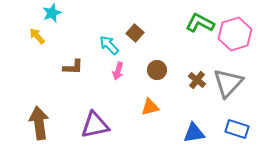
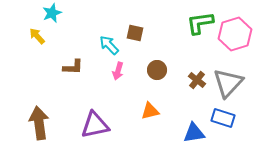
green L-shape: rotated 36 degrees counterclockwise
brown square: rotated 30 degrees counterclockwise
orange triangle: moved 4 px down
blue rectangle: moved 14 px left, 11 px up
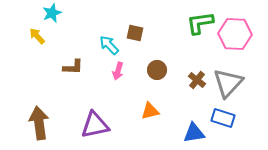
pink hexagon: rotated 20 degrees clockwise
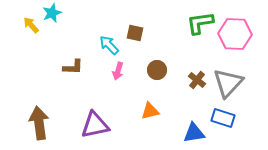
yellow arrow: moved 6 px left, 11 px up
